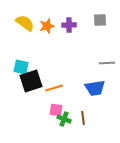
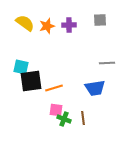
black square: rotated 10 degrees clockwise
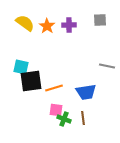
orange star: rotated 21 degrees counterclockwise
gray line: moved 3 px down; rotated 14 degrees clockwise
blue trapezoid: moved 9 px left, 4 px down
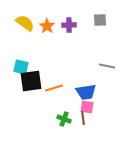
pink square: moved 31 px right, 3 px up
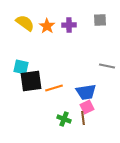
pink square: rotated 32 degrees counterclockwise
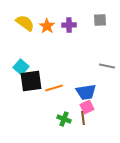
cyan square: rotated 28 degrees clockwise
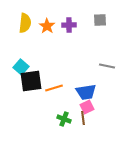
yellow semicircle: rotated 60 degrees clockwise
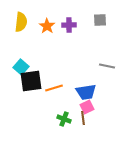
yellow semicircle: moved 4 px left, 1 px up
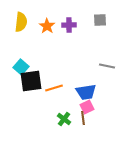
green cross: rotated 16 degrees clockwise
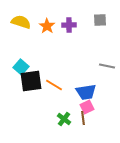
yellow semicircle: rotated 78 degrees counterclockwise
orange line: moved 3 px up; rotated 48 degrees clockwise
